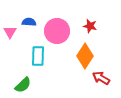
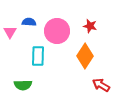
red arrow: moved 7 px down
green semicircle: rotated 42 degrees clockwise
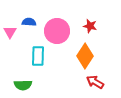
red arrow: moved 6 px left, 3 px up
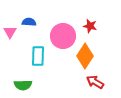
pink circle: moved 6 px right, 5 px down
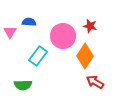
cyan rectangle: rotated 36 degrees clockwise
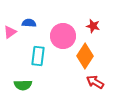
blue semicircle: moved 1 px down
red star: moved 3 px right
pink triangle: rotated 24 degrees clockwise
cyan rectangle: rotated 30 degrees counterclockwise
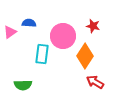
cyan rectangle: moved 4 px right, 2 px up
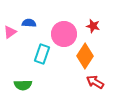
pink circle: moved 1 px right, 2 px up
cyan rectangle: rotated 12 degrees clockwise
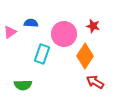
blue semicircle: moved 2 px right
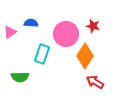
pink circle: moved 2 px right
green semicircle: moved 3 px left, 8 px up
